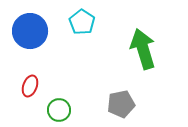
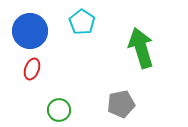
green arrow: moved 2 px left, 1 px up
red ellipse: moved 2 px right, 17 px up
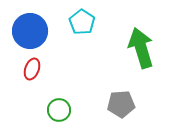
gray pentagon: rotated 8 degrees clockwise
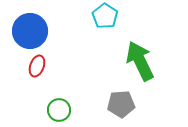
cyan pentagon: moved 23 px right, 6 px up
green arrow: moved 1 px left, 13 px down; rotated 9 degrees counterclockwise
red ellipse: moved 5 px right, 3 px up
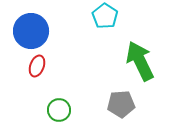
blue circle: moved 1 px right
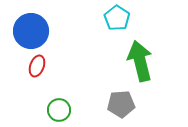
cyan pentagon: moved 12 px right, 2 px down
green arrow: rotated 12 degrees clockwise
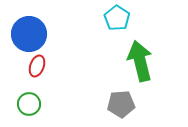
blue circle: moved 2 px left, 3 px down
green circle: moved 30 px left, 6 px up
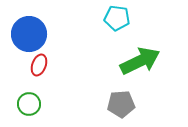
cyan pentagon: rotated 25 degrees counterclockwise
green arrow: rotated 78 degrees clockwise
red ellipse: moved 2 px right, 1 px up
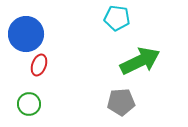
blue circle: moved 3 px left
gray pentagon: moved 2 px up
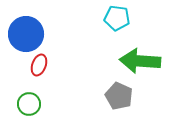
green arrow: rotated 150 degrees counterclockwise
gray pentagon: moved 2 px left, 6 px up; rotated 28 degrees clockwise
